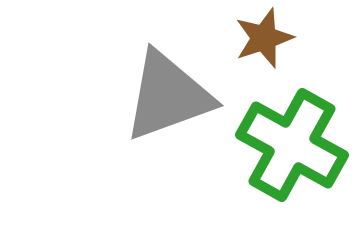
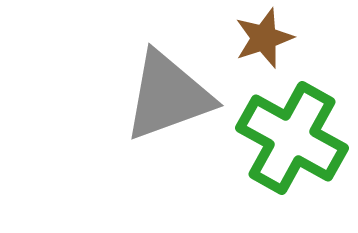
green cross: moved 7 px up
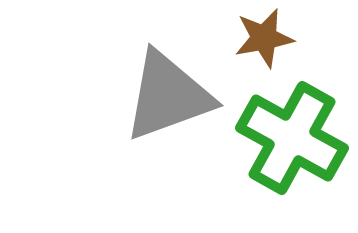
brown star: rotated 8 degrees clockwise
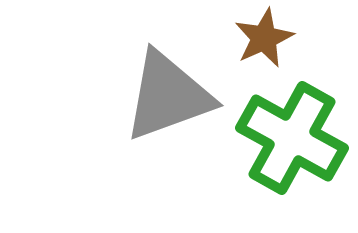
brown star: rotated 14 degrees counterclockwise
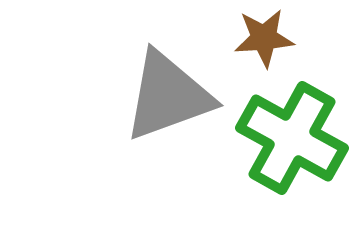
brown star: rotated 20 degrees clockwise
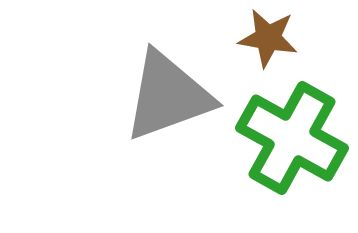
brown star: moved 4 px right; rotated 14 degrees clockwise
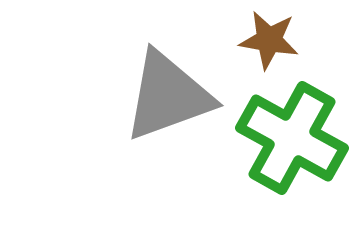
brown star: moved 1 px right, 2 px down
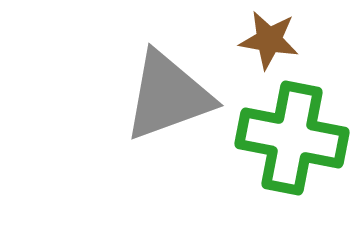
green cross: rotated 18 degrees counterclockwise
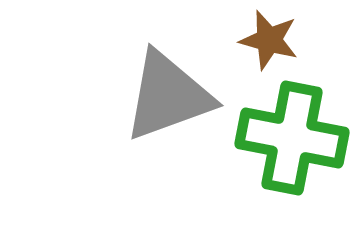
brown star: rotated 6 degrees clockwise
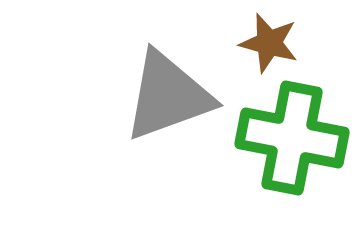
brown star: moved 3 px down
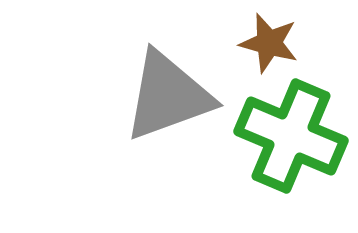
green cross: moved 1 px left, 2 px up; rotated 12 degrees clockwise
